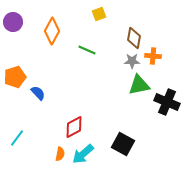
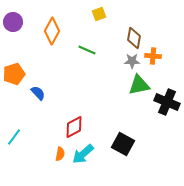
orange pentagon: moved 1 px left, 3 px up
cyan line: moved 3 px left, 1 px up
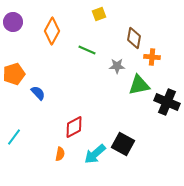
orange cross: moved 1 px left, 1 px down
gray star: moved 15 px left, 5 px down
cyan arrow: moved 12 px right
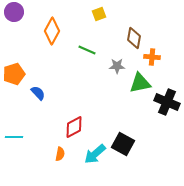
purple circle: moved 1 px right, 10 px up
green triangle: moved 1 px right, 2 px up
cyan line: rotated 54 degrees clockwise
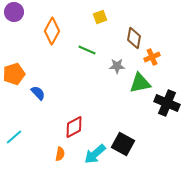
yellow square: moved 1 px right, 3 px down
orange cross: rotated 28 degrees counterclockwise
black cross: moved 1 px down
cyan line: rotated 42 degrees counterclockwise
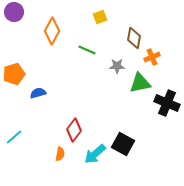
blue semicircle: rotated 63 degrees counterclockwise
red diamond: moved 3 px down; rotated 25 degrees counterclockwise
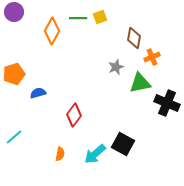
green line: moved 9 px left, 32 px up; rotated 24 degrees counterclockwise
gray star: moved 1 px left, 1 px down; rotated 21 degrees counterclockwise
red diamond: moved 15 px up
